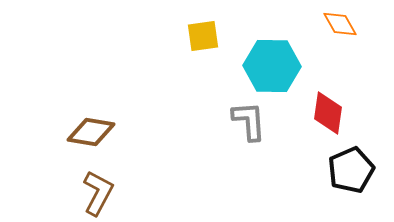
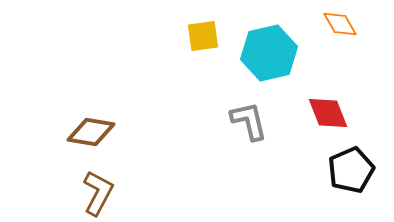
cyan hexagon: moved 3 px left, 13 px up; rotated 14 degrees counterclockwise
red diamond: rotated 30 degrees counterclockwise
gray L-shape: rotated 9 degrees counterclockwise
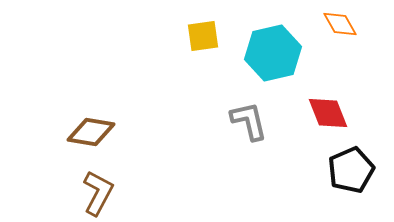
cyan hexagon: moved 4 px right
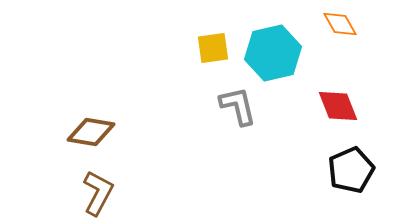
yellow square: moved 10 px right, 12 px down
red diamond: moved 10 px right, 7 px up
gray L-shape: moved 11 px left, 15 px up
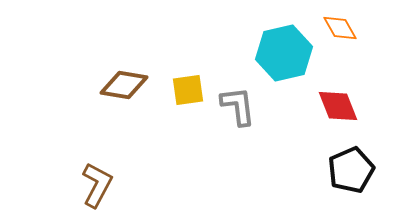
orange diamond: moved 4 px down
yellow square: moved 25 px left, 42 px down
cyan hexagon: moved 11 px right
gray L-shape: rotated 6 degrees clockwise
brown diamond: moved 33 px right, 47 px up
brown L-shape: moved 1 px left, 8 px up
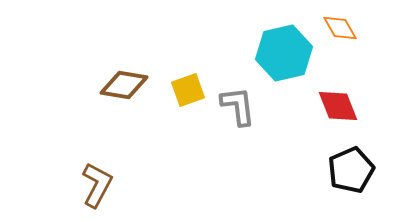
yellow square: rotated 12 degrees counterclockwise
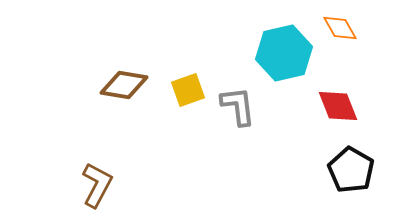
black pentagon: rotated 18 degrees counterclockwise
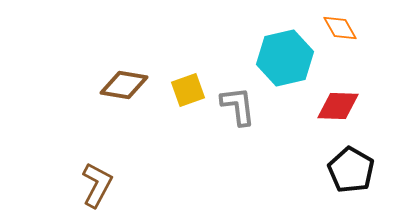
cyan hexagon: moved 1 px right, 5 px down
red diamond: rotated 66 degrees counterclockwise
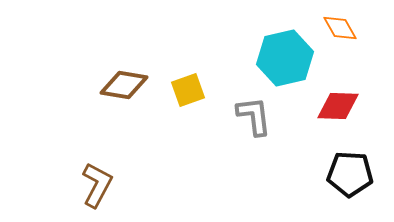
gray L-shape: moved 16 px right, 10 px down
black pentagon: moved 1 px left, 4 px down; rotated 27 degrees counterclockwise
